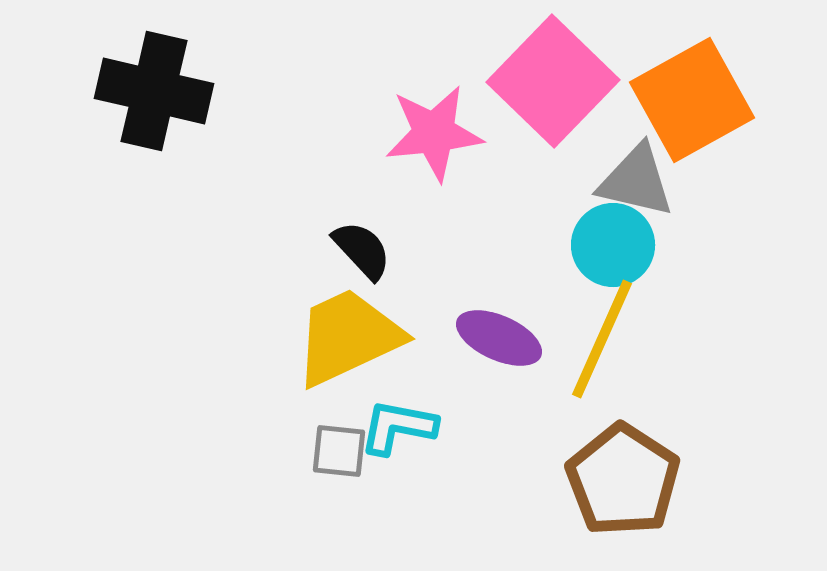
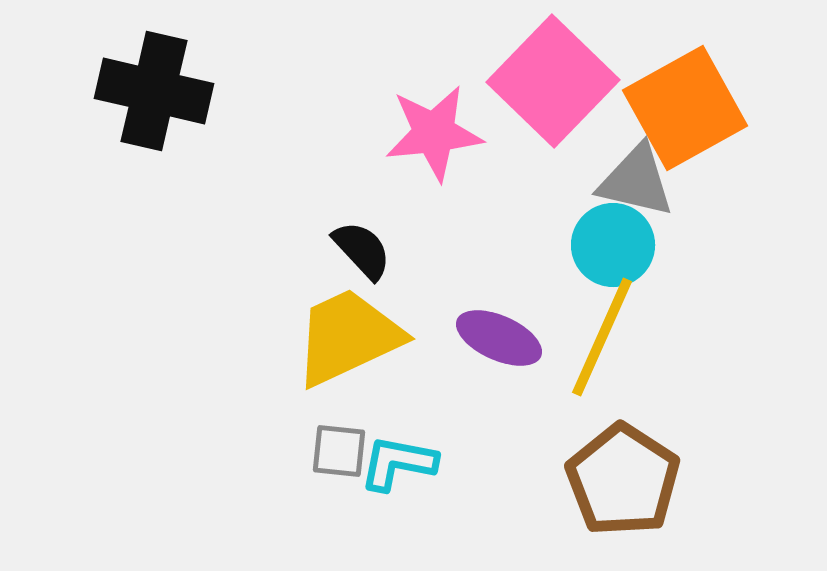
orange square: moved 7 px left, 8 px down
yellow line: moved 2 px up
cyan L-shape: moved 36 px down
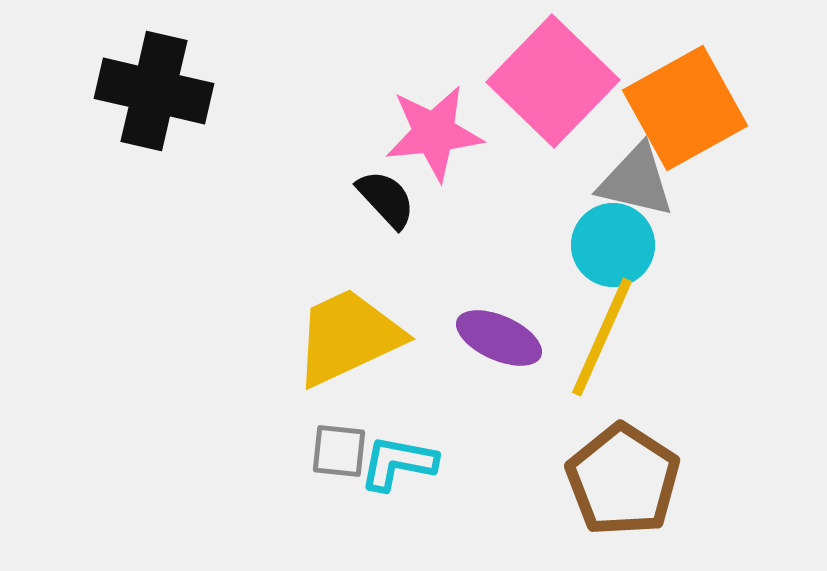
black semicircle: moved 24 px right, 51 px up
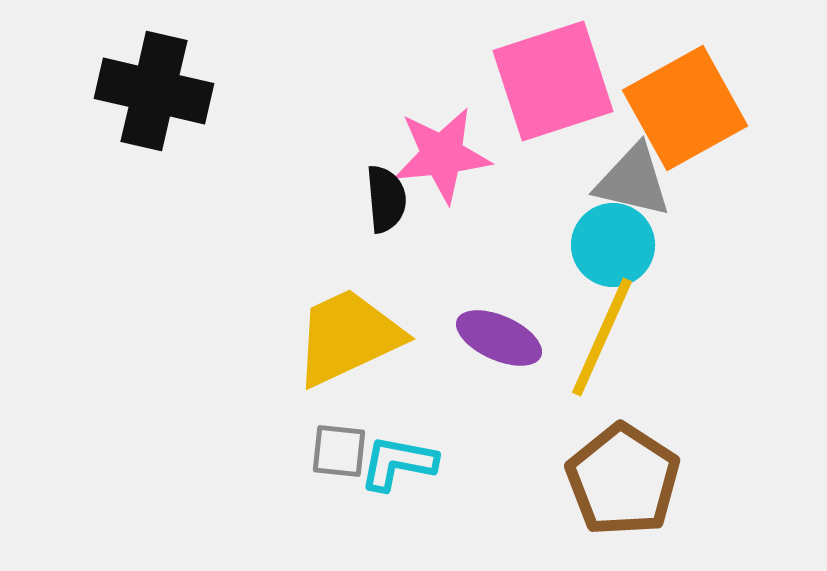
pink square: rotated 28 degrees clockwise
pink star: moved 8 px right, 22 px down
gray triangle: moved 3 px left
black semicircle: rotated 38 degrees clockwise
